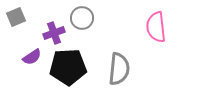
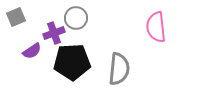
gray circle: moved 6 px left
purple semicircle: moved 6 px up
black pentagon: moved 4 px right, 5 px up
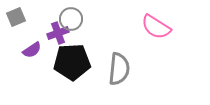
gray circle: moved 5 px left, 1 px down
pink semicircle: rotated 52 degrees counterclockwise
purple cross: moved 4 px right
purple semicircle: moved 1 px up
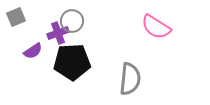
gray circle: moved 1 px right, 2 px down
purple semicircle: moved 1 px right, 1 px down
gray semicircle: moved 11 px right, 10 px down
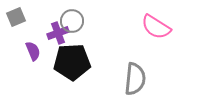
purple semicircle: rotated 78 degrees counterclockwise
gray semicircle: moved 5 px right
